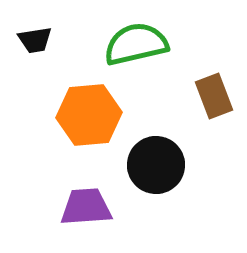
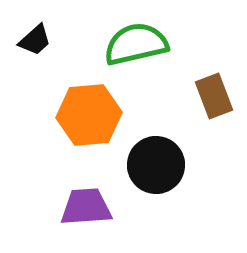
black trapezoid: rotated 33 degrees counterclockwise
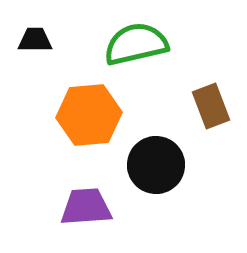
black trapezoid: rotated 138 degrees counterclockwise
brown rectangle: moved 3 px left, 10 px down
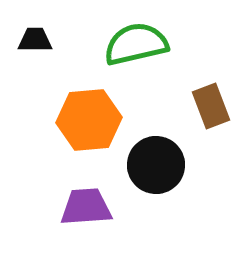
orange hexagon: moved 5 px down
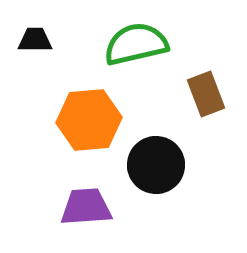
brown rectangle: moved 5 px left, 12 px up
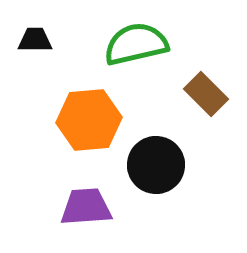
brown rectangle: rotated 24 degrees counterclockwise
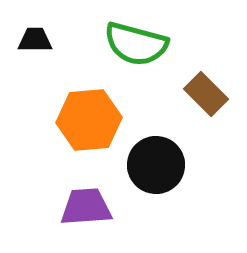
green semicircle: rotated 152 degrees counterclockwise
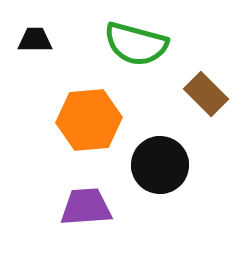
black circle: moved 4 px right
